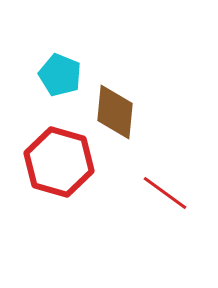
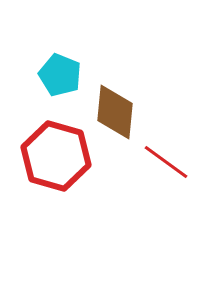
red hexagon: moved 3 px left, 6 px up
red line: moved 1 px right, 31 px up
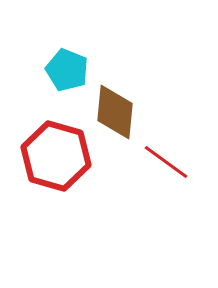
cyan pentagon: moved 7 px right, 5 px up
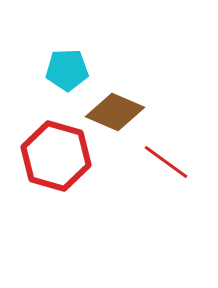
cyan pentagon: rotated 24 degrees counterclockwise
brown diamond: rotated 72 degrees counterclockwise
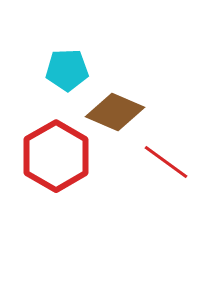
red hexagon: rotated 14 degrees clockwise
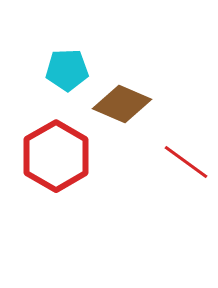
brown diamond: moved 7 px right, 8 px up
red line: moved 20 px right
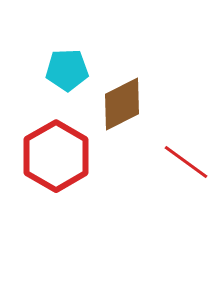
brown diamond: rotated 50 degrees counterclockwise
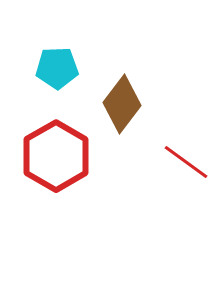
cyan pentagon: moved 10 px left, 2 px up
brown diamond: rotated 26 degrees counterclockwise
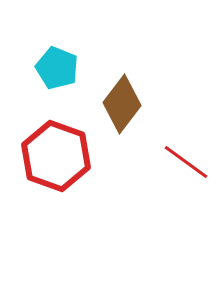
cyan pentagon: rotated 24 degrees clockwise
red hexagon: rotated 10 degrees counterclockwise
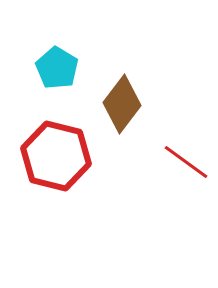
cyan pentagon: rotated 9 degrees clockwise
red hexagon: rotated 6 degrees counterclockwise
